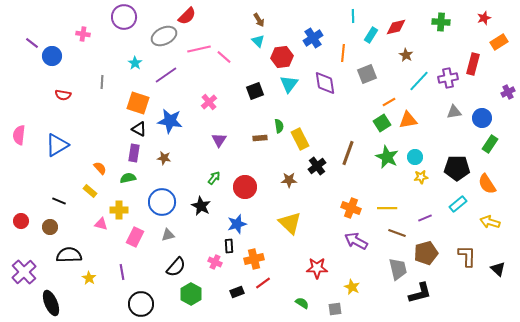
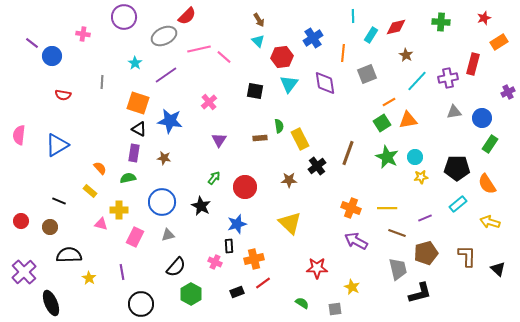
cyan line at (419, 81): moved 2 px left
black square at (255, 91): rotated 30 degrees clockwise
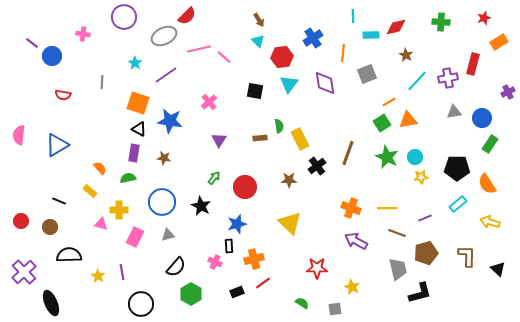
cyan rectangle at (371, 35): rotated 56 degrees clockwise
yellow star at (89, 278): moved 9 px right, 2 px up
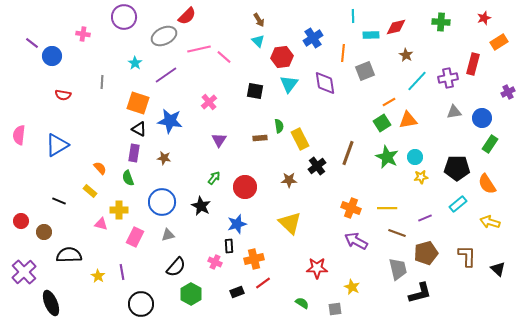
gray square at (367, 74): moved 2 px left, 3 px up
green semicircle at (128, 178): rotated 98 degrees counterclockwise
brown circle at (50, 227): moved 6 px left, 5 px down
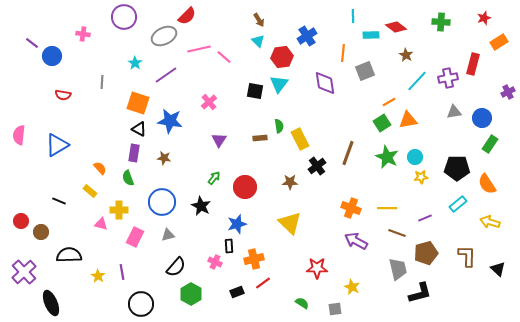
red diamond at (396, 27): rotated 50 degrees clockwise
blue cross at (313, 38): moved 6 px left, 2 px up
cyan triangle at (289, 84): moved 10 px left
brown star at (289, 180): moved 1 px right, 2 px down
brown circle at (44, 232): moved 3 px left
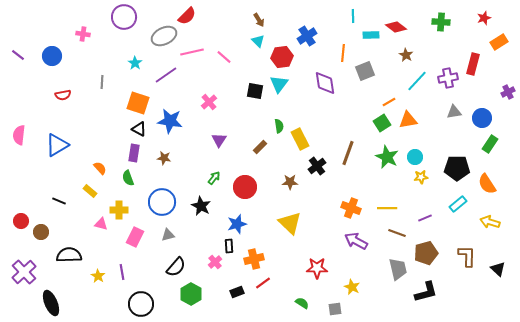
purple line at (32, 43): moved 14 px left, 12 px down
pink line at (199, 49): moved 7 px left, 3 px down
red semicircle at (63, 95): rotated 21 degrees counterclockwise
brown rectangle at (260, 138): moved 9 px down; rotated 40 degrees counterclockwise
pink cross at (215, 262): rotated 24 degrees clockwise
black L-shape at (420, 293): moved 6 px right, 1 px up
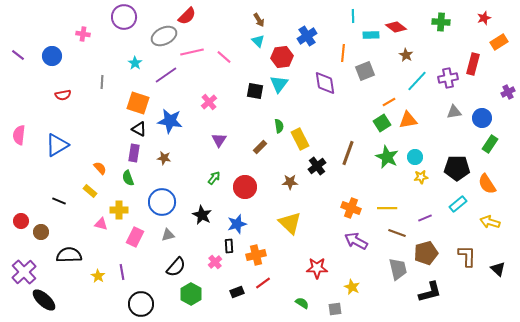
black star at (201, 206): moved 1 px right, 9 px down
orange cross at (254, 259): moved 2 px right, 4 px up
black L-shape at (426, 292): moved 4 px right
black ellipse at (51, 303): moved 7 px left, 3 px up; rotated 25 degrees counterclockwise
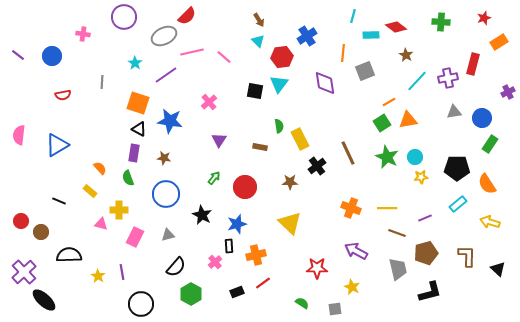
cyan line at (353, 16): rotated 16 degrees clockwise
brown rectangle at (260, 147): rotated 56 degrees clockwise
brown line at (348, 153): rotated 45 degrees counterclockwise
blue circle at (162, 202): moved 4 px right, 8 px up
purple arrow at (356, 241): moved 10 px down
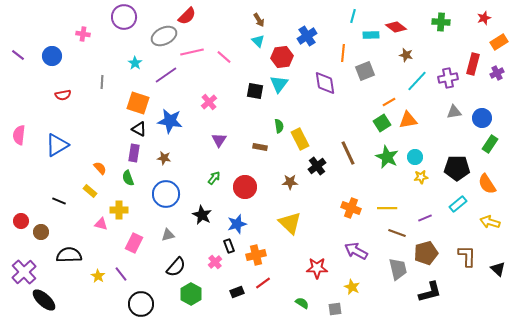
brown star at (406, 55): rotated 16 degrees counterclockwise
purple cross at (508, 92): moved 11 px left, 19 px up
pink rectangle at (135, 237): moved 1 px left, 6 px down
black rectangle at (229, 246): rotated 16 degrees counterclockwise
purple line at (122, 272): moved 1 px left, 2 px down; rotated 28 degrees counterclockwise
